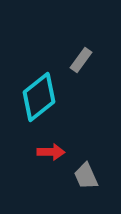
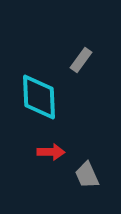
cyan diamond: rotated 54 degrees counterclockwise
gray trapezoid: moved 1 px right, 1 px up
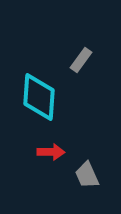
cyan diamond: rotated 6 degrees clockwise
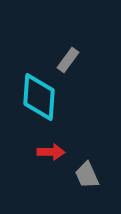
gray rectangle: moved 13 px left
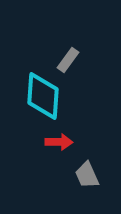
cyan diamond: moved 4 px right, 1 px up
red arrow: moved 8 px right, 10 px up
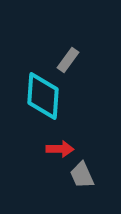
red arrow: moved 1 px right, 7 px down
gray trapezoid: moved 5 px left
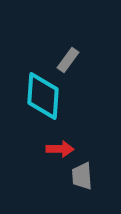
gray trapezoid: moved 1 px down; rotated 20 degrees clockwise
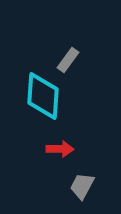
gray trapezoid: moved 10 px down; rotated 32 degrees clockwise
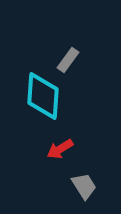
red arrow: rotated 148 degrees clockwise
gray trapezoid: moved 2 px right; rotated 120 degrees clockwise
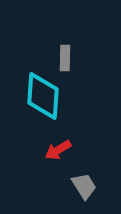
gray rectangle: moved 3 px left, 2 px up; rotated 35 degrees counterclockwise
red arrow: moved 2 px left, 1 px down
